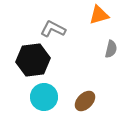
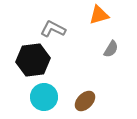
gray semicircle: rotated 18 degrees clockwise
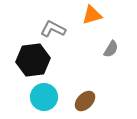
orange triangle: moved 7 px left
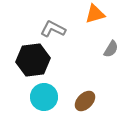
orange triangle: moved 3 px right, 1 px up
